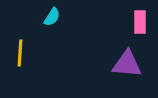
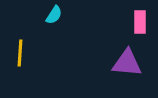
cyan semicircle: moved 2 px right, 2 px up
purple triangle: moved 1 px up
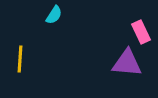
pink rectangle: moved 1 px right, 10 px down; rotated 25 degrees counterclockwise
yellow line: moved 6 px down
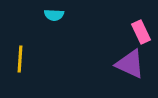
cyan semicircle: rotated 60 degrees clockwise
purple triangle: moved 3 px right, 1 px down; rotated 20 degrees clockwise
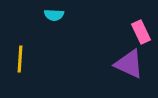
purple triangle: moved 1 px left
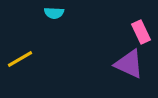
cyan semicircle: moved 2 px up
yellow line: rotated 56 degrees clockwise
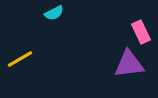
cyan semicircle: rotated 30 degrees counterclockwise
purple triangle: rotated 32 degrees counterclockwise
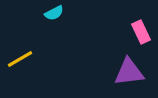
purple triangle: moved 8 px down
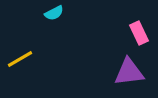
pink rectangle: moved 2 px left, 1 px down
